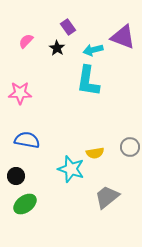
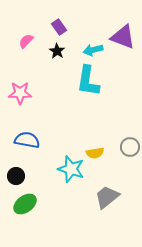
purple rectangle: moved 9 px left
black star: moved 3 px down
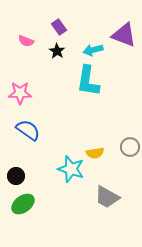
purple triangle: moved 1 px right, 2 px up
pink semicircle: rotated 112 degrees counterclockwise
blue semicircle: moved 1 px right, 10 px up; rotated 25 degrees clockwise
gray trapezoid: rotated 112 degrees counterclockwise
green ellipse: moved 2 px left
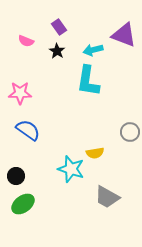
gray circle: moved 15 px up
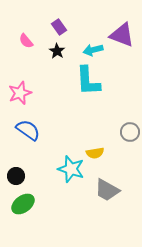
purple triangle: moved 2 px left
pink semicircle: rotated 28 degrees clockwise
cyan L-shape: rotated 12 degrees counterclockwise
pink star: rotated 20 degrees counterclockwise
gray trapezoid: moved 7 px up
